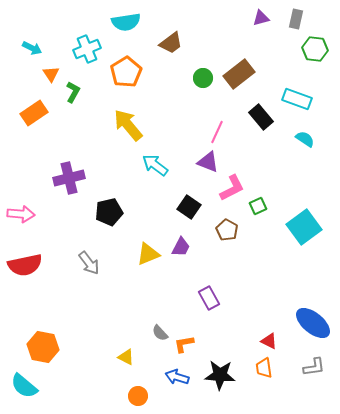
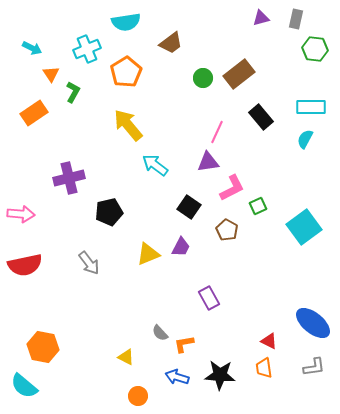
cyan rectangle at (297, 99): moved 14 px right, 8 px down; rotated 20 degrees counterclockwise
cyan semicircle at (305, 139): rotated 96 degrees counterclockwise
purple triangle at (208, 162): rotated 30 degrees counterclockwise
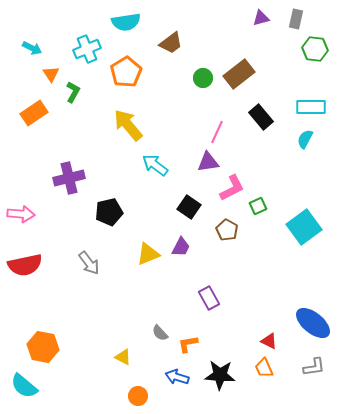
orange L-shape at (184, 344): moved 4 px right
yellow triangle at (126, 357): moved 3 px left
orange trapezoid at (264, 368): rotated 15 degrees counterclockwise
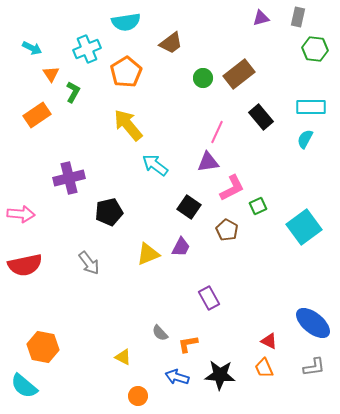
gray rectangle at (296, 19): moved 2 px right, 2 px up
orange rectangle at (34, 113): moved 3 px right, 2 px down
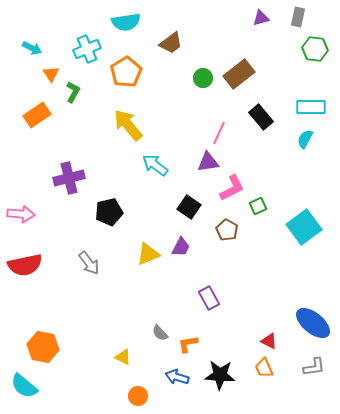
pink line at (217, 132): moved 2 px right, 1 px down
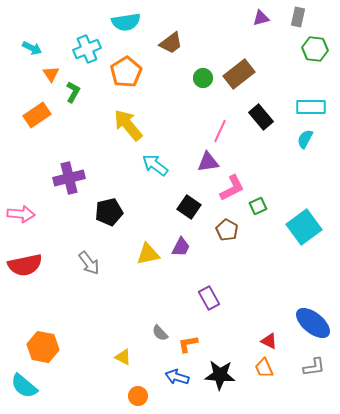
pink line at (219, 133): moved 1 px right, 2 px up
yellow triangle at (148, 254): rotated 10 degrees clockwise
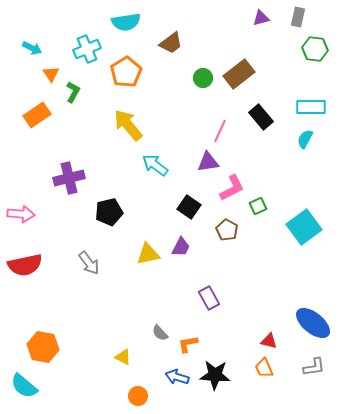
red triangle at (269, 341): rotated 12 degrees counterclockwise
black star at (220, 375): moved 5 px left
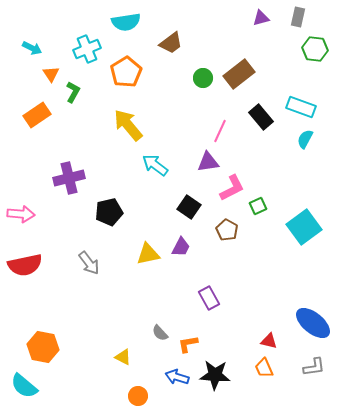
cyan rectangle at (311, 107): moved 10 px left; rotated 20 degrees clockwise
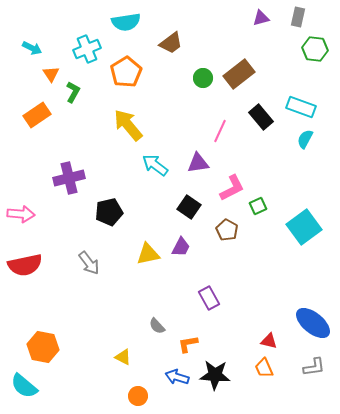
purple triangle at (208, 162): moved 10 px left, 1 px down
gray semicircle at (160, 333): moved 3 px left, 7 px up
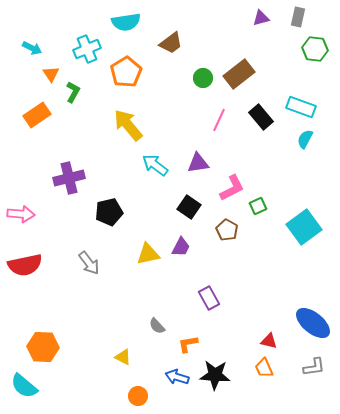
pink line at (220, 131): moved 1 px left, 11 px up
orange hexagon at (43, 347): rotated 8 degrees counterclockwise
